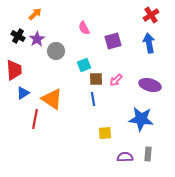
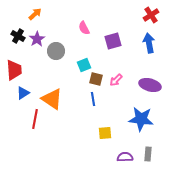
brown square: rotated 16 degrees clockwise
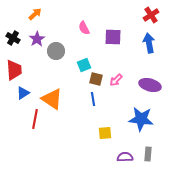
black cross: moved 5 px left, 2 px down
purple square: moved 4 px up; rotated 18 degrees clockwise
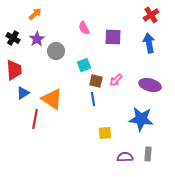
brown square: moved 2 px down
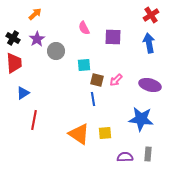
cyan square: rotated 16 degrees clockwise
red trapezoid: moved 7 px up
brown square: moved 1 px right, 1 px up
orange triangle: moved 27 px right, 35 px down
red line: moved 1 px left, 1 px down
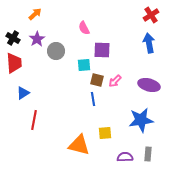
purple square: moved 11 px left, 13 px down
pink arrow: moved 1 px left, 1 px down
purple ellipse: moved 1 px left
blue star: moved 1 px down; rotated 15 degrees counterclockwise
orange triangle: moved 11 px down; rotated 20 degrees counterclockwise
